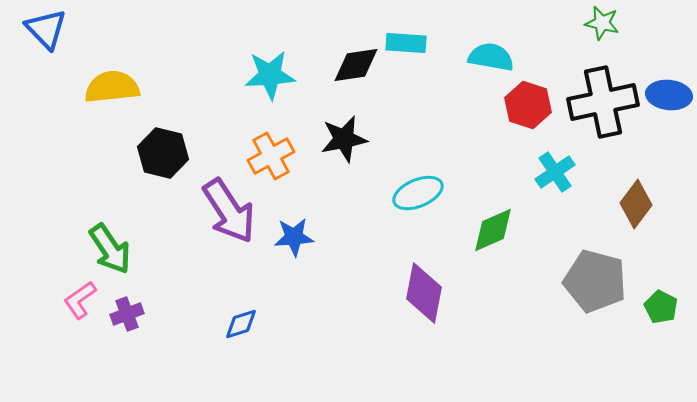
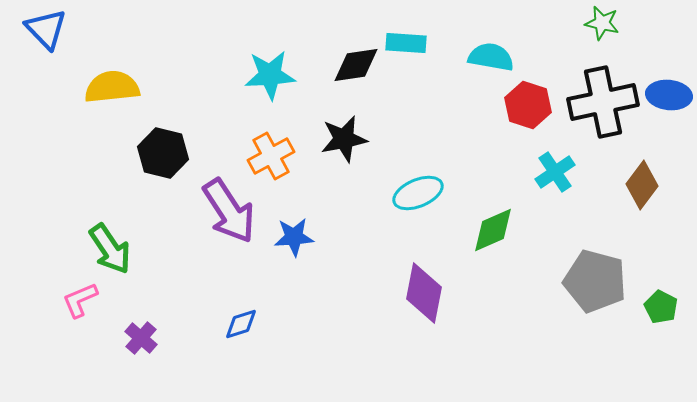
brown diamond: moved 6 px right, 19 px up
pink L-shape: rotated 12 degrees clockwise
purple cross: moved 14 px right, 24 px down; rotated 28 degrees counterclockwise
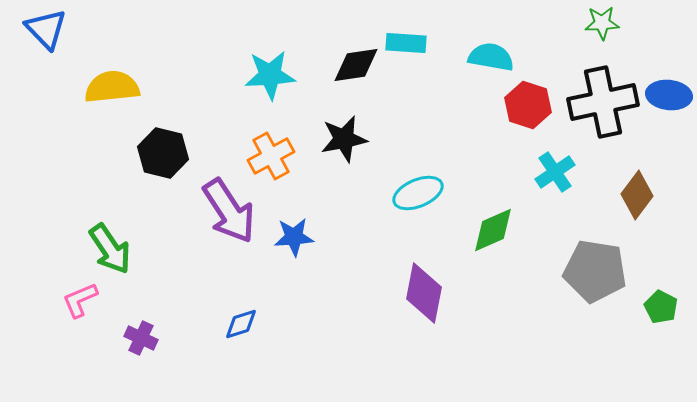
green star: rotated 16 degrees counterclockwise
brown diamond: moved 5 px left, 10 px down
gray pentagon: moved 10 px up; rotated 6 degrees counterclockwise
purple cross: rotated 16 degrees counterclockwise
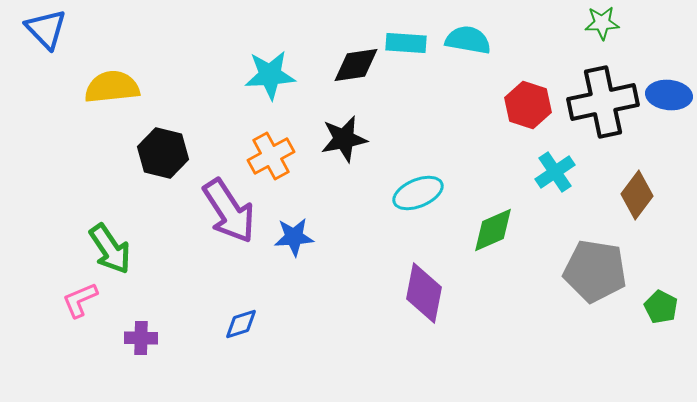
cyan semicircle: moved 23 px left, 17 px up
purple cross: rotated 24 degrees counterclockwise
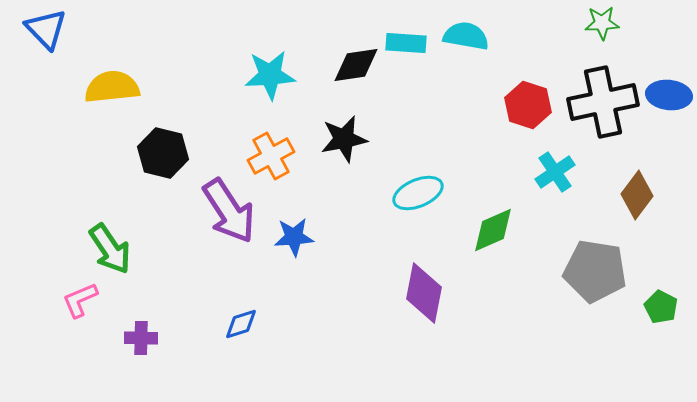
cyan semicircle: moved 2 px left, 4 px up
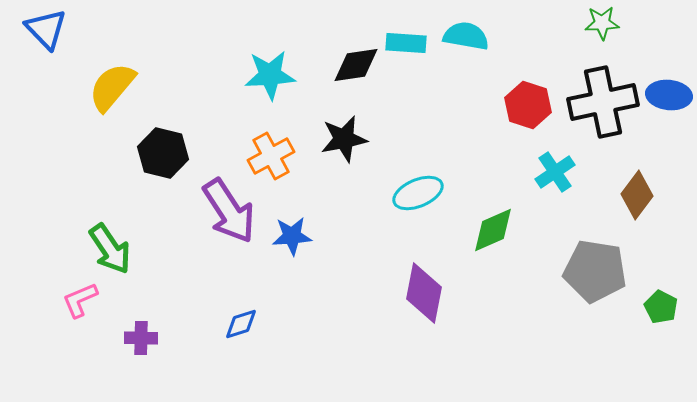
yellow semicircle: rotated 44 degrees counterclockwise
blue star: moved 2 px left, 1 px up
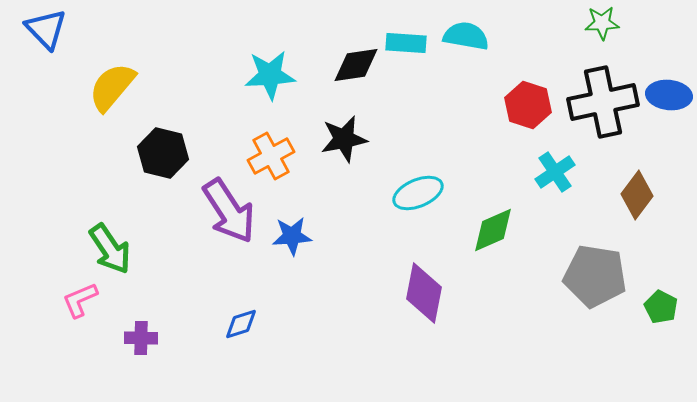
gray pentagon: moved 5 px down
